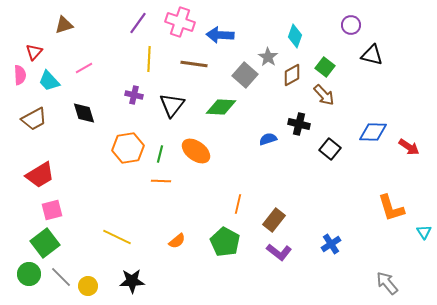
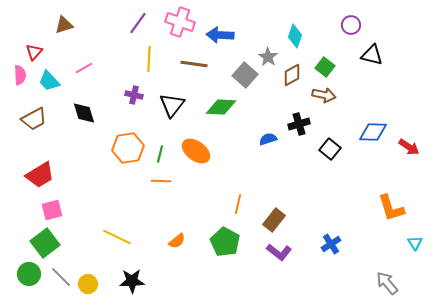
brown arrow at (324, 95): rotated 35 degrees counterclockwise
black cross at (299, 124): rotated 30 degrees counterclockwise
cyan triangle at (424, 232): moved 9 px left, 11 px down
yellow circle at (88, 286): moved 2 px up
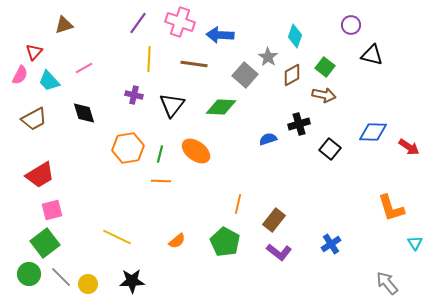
pink semicircle at (20, 75): rotated 30 degrees clockwise
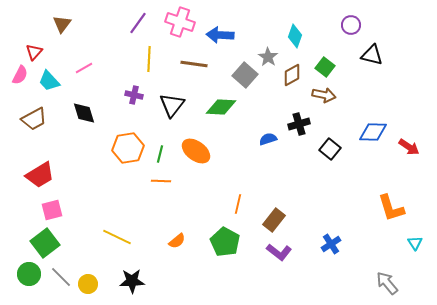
brown triangle at (64, 25): moved 2 px left, 1 px up; rotated 36 degrees counterclockwise
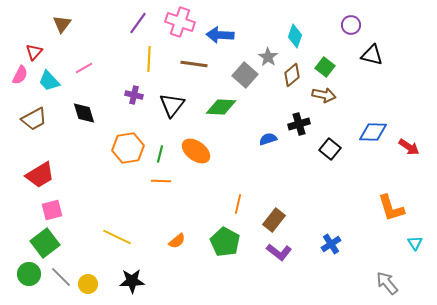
brown diamond at (292, 75): rotated 10 degrees counterclockwise
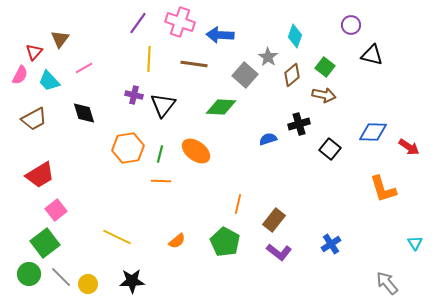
brown triangle at (62, 24): moved 2 px left, 15 px down
black triangle at (172, 105): moved 9 px left
orange L-shape at (391, 208): moved 8 px left, 19 px up
pink square at (52, 210): moved 4 px right; rotated 25 degrees counterclockwise
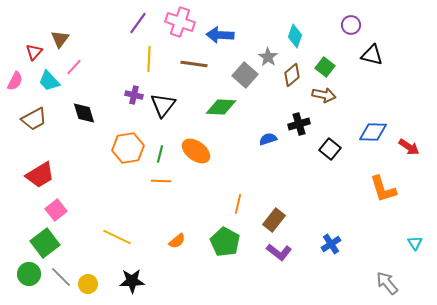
pink line at (84, 68): moved 10 px left, 1 px up; rotated 18 degrees counterclockwise
pink semicircle at (20, 75): moved 5 px left, 6 px down
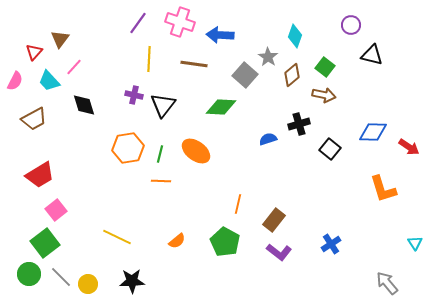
black diamond at (84, 113): moved 8 px up
